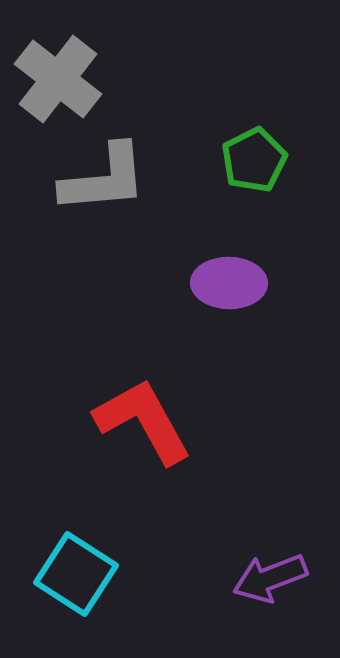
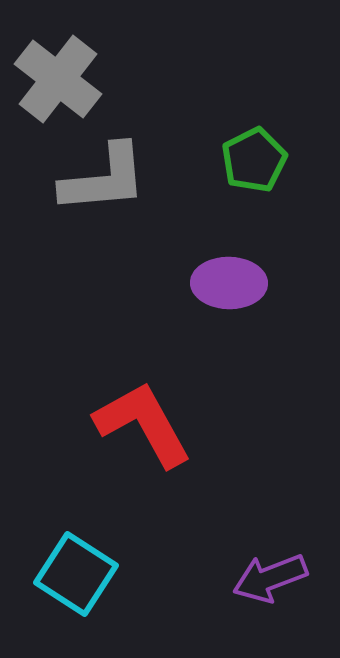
red L-shape: moved 3 px down
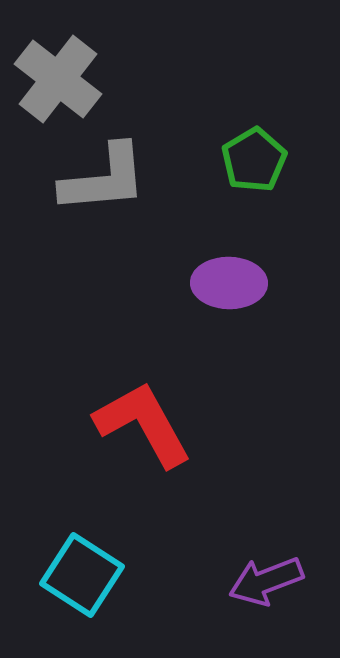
green pentagon: rotated 4 degrees counterclockwise
cyan square: moved 6 px right, 1 px down
purple arrow: moved 4 px left, 3 px down
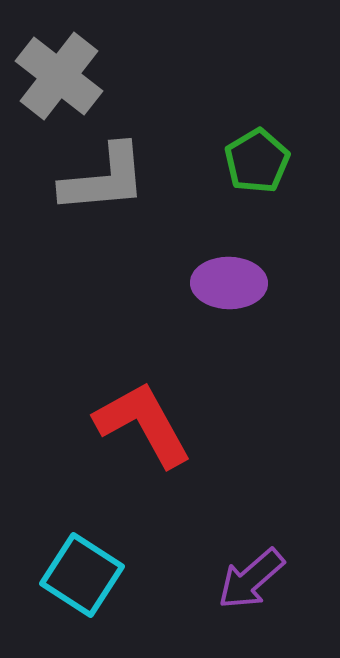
gray cross: moved 1 px right, 3 px up
green pentagon: moved 3 px right, 1 px down
purple arrow: moved 15 px left, 2 px up; rotated 20 degrees counterclockwise
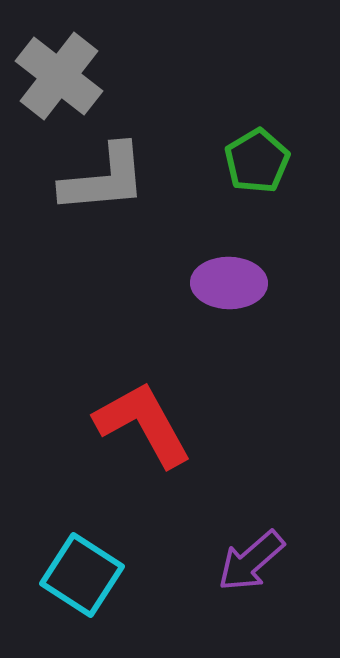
purple arrow: moved 18 px up
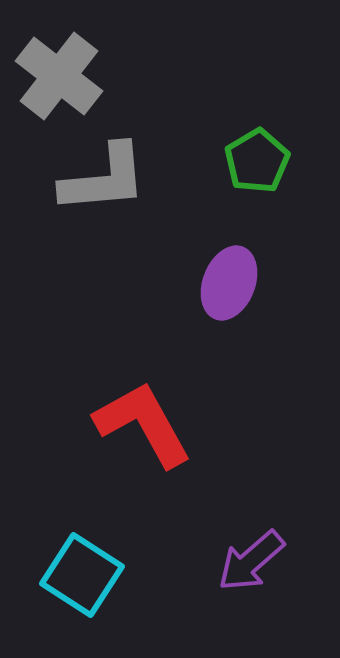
purple ellipse: rotated 70 degrees counterclockwise
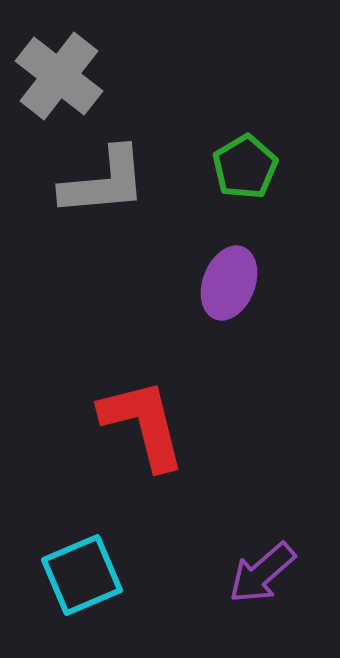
green pentagon: moved 12 px left, 6 px down
gray L-shape: moved 3 px down
red L-shape: rotated 15 degrees clockwise
purple arrow: moved 11 px right, 12 px down
cyan square: rotated 34 degrees clockwise
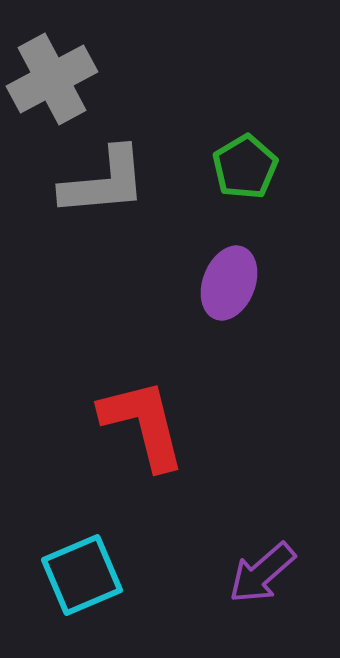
gray cross: moved 7 px left, 3 px down; rotated 24 degrees clockwise
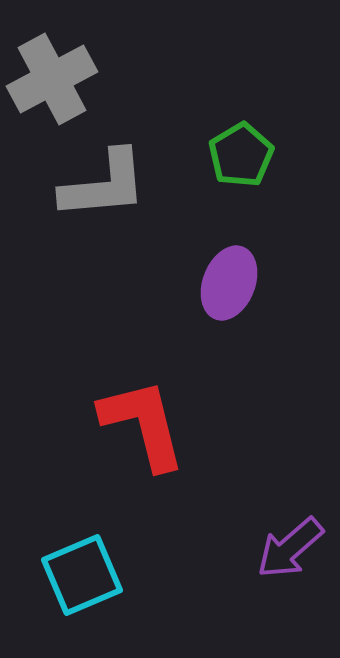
green pentagon: moved 4 px left, 12 px up
gray L-shape: moved 3 px down
purple arrow: moved 28 px right, 25 px up
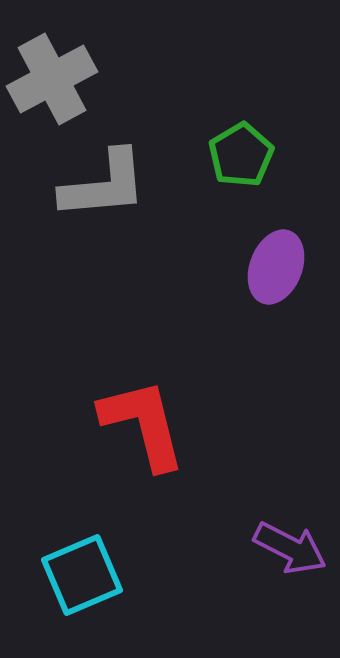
purple ellipse: moved 47 px right, 16 px up
purple arrow: rotated 112 degrees counterclockwise
